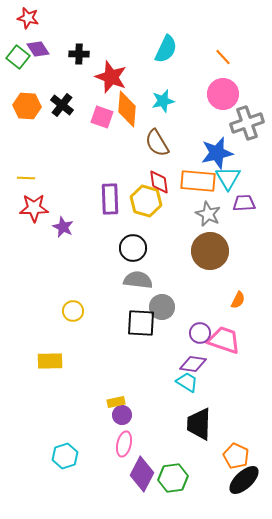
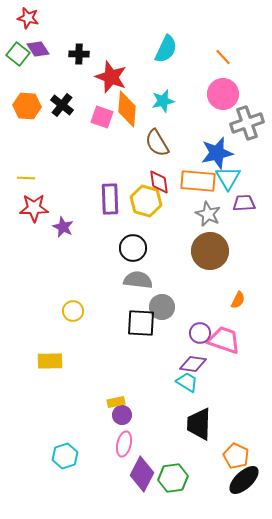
green square at (18, 57): moved 3 px up
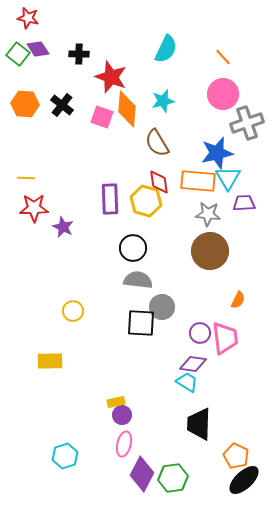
orange hexagon at (27, 106): moved 2 px left, 2 px up
gray star at (208, 214): rotated 20 degrees counterclockwise
pink trapezoid at (224, 340): moved 1 px right, 2 px up; rotated 64 degrees clockwise
